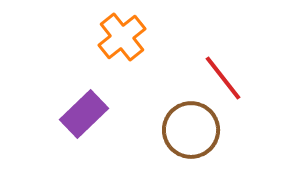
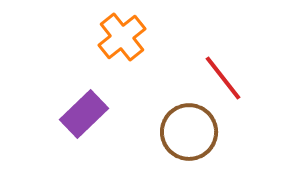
brown circle: moved 2 px left, 2 px down
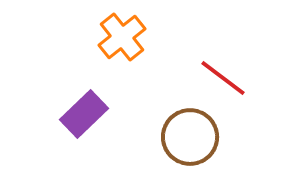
red line: rotated 15 degrees counterclockwise
brown circle: moved 1 px right, 5 px down
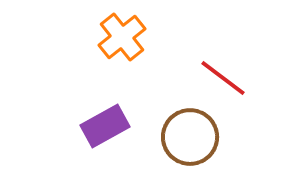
purple rectangle: moved 21 px right, 12 px down; rotated 15 degrees clockwise
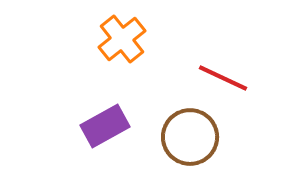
orange cross: moved 2 px down
red line: rotated 12 degrees counterclockwise
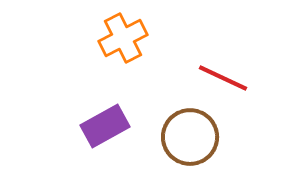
orange cross: moved 1 px right, 1 px up; rotated 12 degrees clockwise
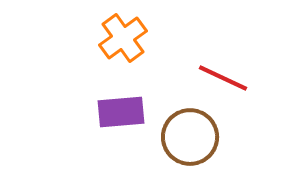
orange cross: rotated 9 degrees counterclockwise
purple rectangle: moved 16 px right, 14 px up; rotated 24 degrees clockwise
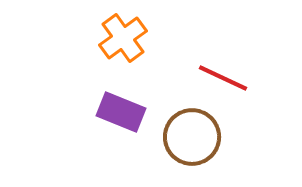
purple rectangle: rotated 27 degrees clockwise
brown circle: moved 2 px right
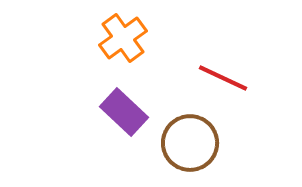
purple rectangle: moved 3 px right; rotated 21 degrees clockwise
brown circle: moved 2 px left, 6 px down
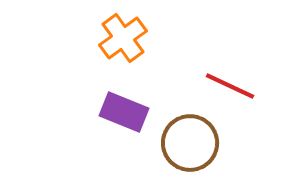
red line: moved 7 px right, 8 px down
purple rectangle: rotated 21 degrees counterclockwise
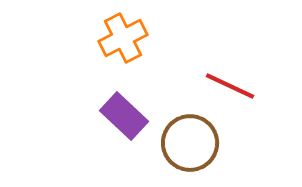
orange cross: rotated 9 degrees clockwise
purple rectangle: moved 4 px down; rotated 21 degrees clockwise
